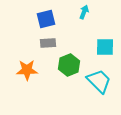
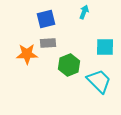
orange star: moved 16 px up
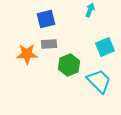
cyan arrow: moved 6 px right, 2 px up
gray rectangle: moved 1 px right, 1 px down
cyan square: rotated 24 degrees counterclockwise
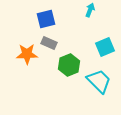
gray rectangle: moved 1 px up; rotated 28 degrees clockwise
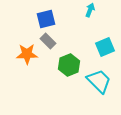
gray rectangle: moved 1 px left, 2 px up; rotated 21 degrees clockwise
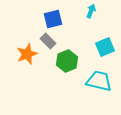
cyan arrow: moved 1 px right, 1 px down
blue square: moved 7 px right
orange star: rotated 20 degrees counterclockwise
green hexagon: moved 2 px left, 4 px up
cyan trapezoid: rotated 32 degrees counterclockwise
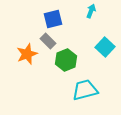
cyan square: rotated 24 degrees counterclockwise
green hexagon: moved 1 px left, 1 px up
cyan trapezoid: moved 14 px left, 9 px down; rotated 28 degrees counterclockwise
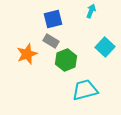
gray rectangle: moved 3 px right; rotated 14 degrees counterclockwise
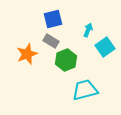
cyan arrow: moved 3 px left, 19 px down
cyan square: rotated 12 degrees clockwise
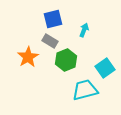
cyan arrow: moved 4 px left
gray rectangle: moved 1 px left
cyan square: moved 21 px down
orange star: moved 1 px right, 3 px down; rotated 10 degrees counterclockwise
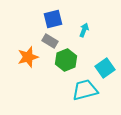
orange star: rotated 15 degrees clockwise
